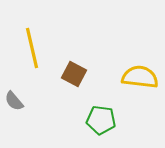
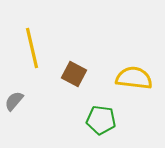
yellow semicircle: moved 6 px left, 1 px down
gray semicircle: rotated 80 degrees clockwise
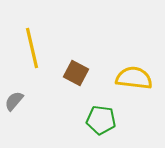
brown square: moved 2 px right, 1 px up
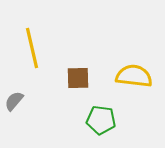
brown square: moved 2 px right, 5 px down; rotated 30 degrees counterclockwise
yellow semicircle: moved 2 px up
